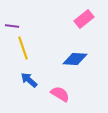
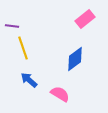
pink rectangle: moved 1 px right
blue diamond: rotated 40 degrees counterclockwise
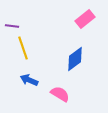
blue arrow: rotated 18 degrees counterclockwise
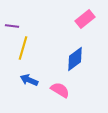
yellow line: rotated 35 degrees clockwise
pink semicircle: moved 4 px up
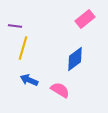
purple line: moved 3 px right
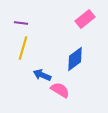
purple line: moved 6 px right, 3 px up
blue arrow: moved 13 px right, 5 px up
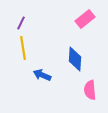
purple line: rotated 72 degrees counterclockwise
yellow line: rotated 25 degrees counterclockwise
blue diamond: rotated 50 degrees counterclockwise
pink semicircle: moved 30 px right; rotated 126 degrees counterclockwise
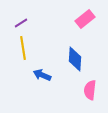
purple line: rotated 32 degrees clockwise
pink semicircle: rotated 12 degrees clockwise
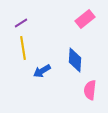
blue diamond: moved 1 px down
blue arrow: moved 4 px up; rotated 54 degrees counterclockwise
